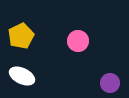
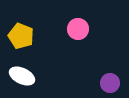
yellow pentagon: rotated 25 degrees counterclockwise
pink circle: moved 12 px up
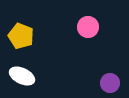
pink circle: moved 10 px right, 2 px up
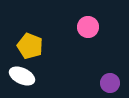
yellow pentagon: moved 9 px right, 10 px down
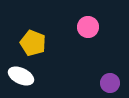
yellow pentagon: moved 3 px right, 3 px up
white ellipse: moved 1 px left
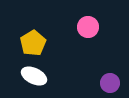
yellow pentagon: rotated 20 degrees clockwise
white ellipse: moved 13 px right
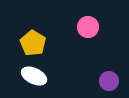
yellow pentagon: rotated 10 degrees counterclockwise
purple circle: moved 1 px left, 2 px up
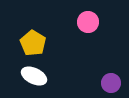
pink circle: moved 5 px up
purple circle: moved 2 px right, 2 px down
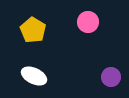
yellow pentagon: moved 13 px up
purple circle: moved 6 px up
